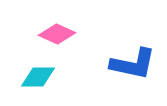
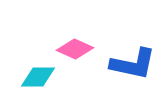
pink diamond: moved 18 px right, 15 px down
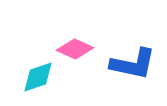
cyan diamond: rotated 18 degrees counterclockwise
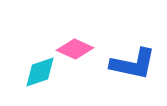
cyan diamond: moved 2 px right, 5 px up
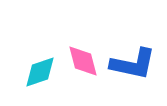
pink diamond: moved 8 px right, 12 px down; rotated 51 degrees clockwise
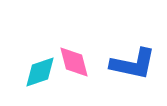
pink diamond: moved 9 px left, 1 px down
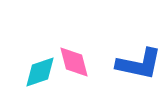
blue L-shape: moved 6 px right
